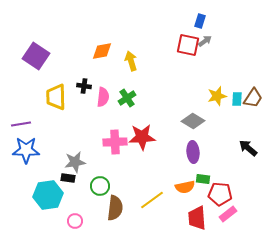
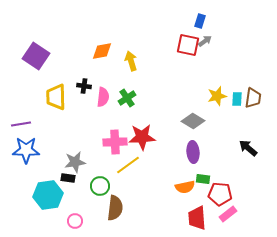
brown trapezoid: rotated 25 degrees counterclockwise
yellow line: moved 24 px left, 35 px up
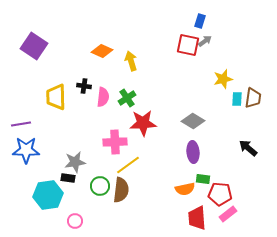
orange diamond: rotated 35 degrees clockwise
purple square: moved 2 px left, 10 px up
yellow star: moved 6 px right, 17 px up
red star: moved 1 px right, 14 px up
orange semicircle: moved 2 px down
brown semicircle: moved 6 px right, 18 px up
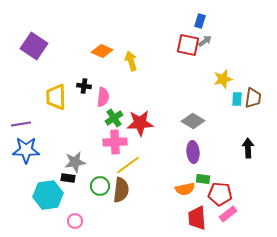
green cross: moved 13 px left, 20 px down
red star: moved 3 px left
black arrow: rotated 48 degrees clockwise
